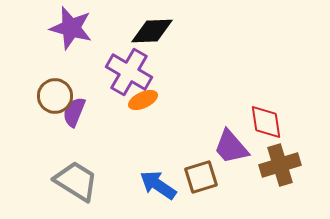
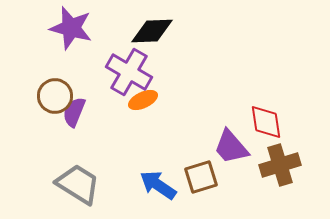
gray trapezoid: moved 2 px right, 3 px down
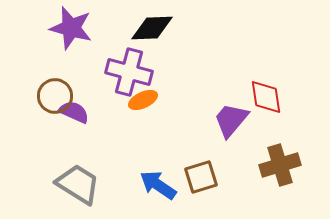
black diamond: moved 3 px up
purple cross: rotated 15 degrees counterclockwise
purple semicircle: rotated 92 degrees clockwise
red diamond: moved 25 px up
purple trapezoid: moved 27 px up; rotated 81 degrees clockwise
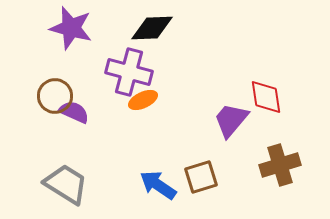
gray trapezoid: moved 12 px left
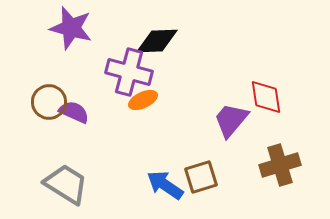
black diamond: moved 5 px right, 13 px down
brown circle: moved 6 px left, 6 px down
blue arrow: moved 7 px right
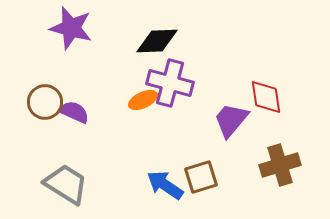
purple cross: moved 41 px right, 11 px down
brown circle: moved 4 px left
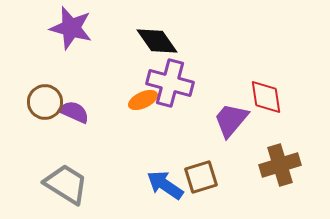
black diamond: rotated 57 degrees clockwise
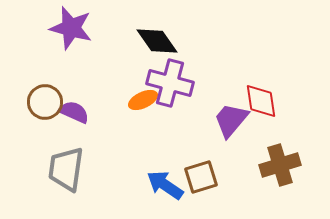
red diamond: moved 5 px left, 4 px down
gray trapezoid: moved 15 px up; rotated 114 degrees counterclockwise
